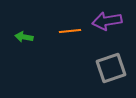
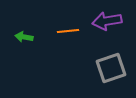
orange line: moved 2 px left
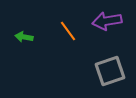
orange line: rotated 60 degrees clockwise
gray square: moved 1 px left, 3 px down
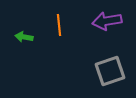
orange line: moved 9 px left, 6 px up; rotated 30 degrees clockwise
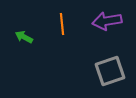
orange line: moved 3 px right, 1 px up
green arrow: rotated 18 degrees clockwise
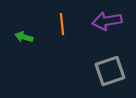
green arrow: rotated 12 degrees counterclockwise
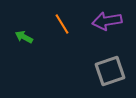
orange line: rotated 25 degrees counterclockwise
green arrow: rotated 12 degrees clockwise
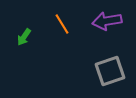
green arrow: rotated 84 degrees counterclockwise
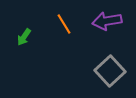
orange line: moved 2 px right
gray square: rotated 24 degrees counterclockwise
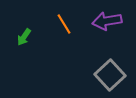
gray square: moved 4 px down
